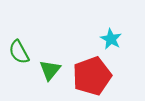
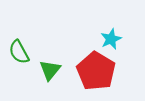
cyan star: rotated 20 degrees clockwise
red pentagon: moved 4 px right, 5 px up; rotated 21 degrees counterclockwise
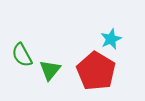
green semicircle: moved 3 px right, 3 px down
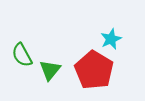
red pentagon: moved 2 px left, 1 px up
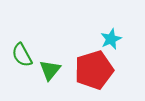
red pentagon: rotated 24 degrees clockwise
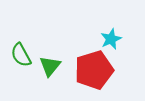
green semicircle: moved 1 px left
green triangle: moved 4 px up
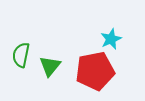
green semicircle: rotated 40 degrees clockwise
red pentagon: moved 1 px right, 1 px down; rotated 6 degrees clockwise
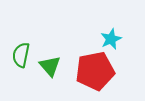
green triangle: rotated 20 degrees counterclockwise
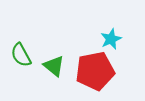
green semicircle: rotated 40 degrees counterclockwise
green triangle: moved 4 px right; rotated 10 degrees counterclockwise
